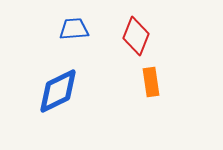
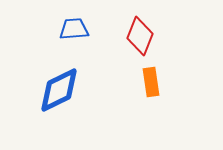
red diamond: moved 4 px right
blue diamond: moved 1 px right, 1 px up
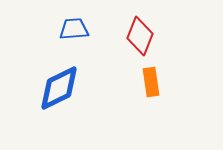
blue diamond: moved 2 px up
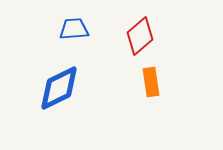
red diamond: rotated 27 degrees clockwise
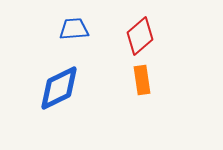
orange rectangle: moved 9 px left, 2 px up
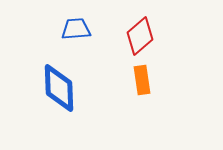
blue trapezoid: moved 2 px right
blue diamond: rotated 66 degrees counterclockwise
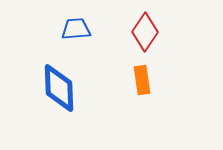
red diamond: moved 5 px right, 4 px up; rotated 15 degrees counterclockwise
